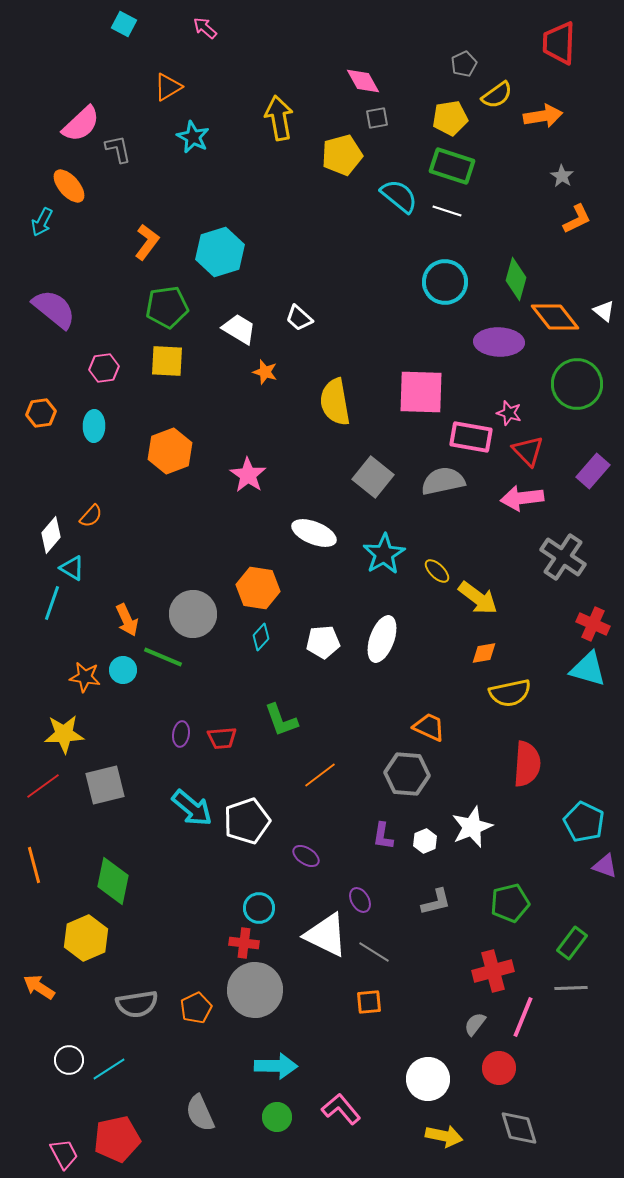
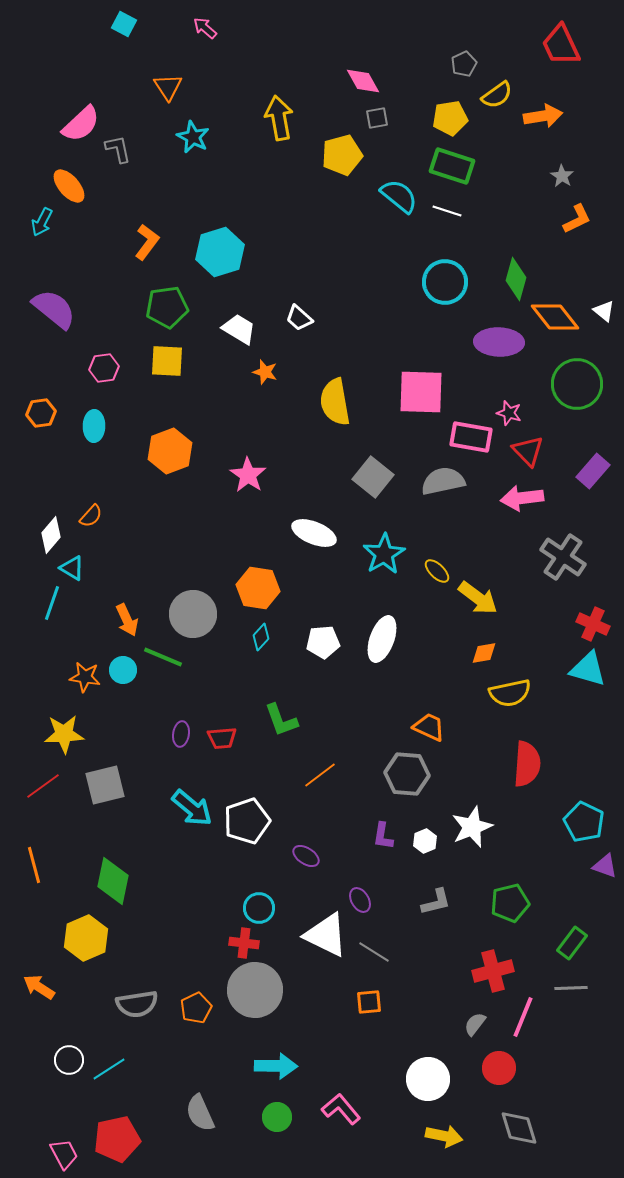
red trapezoid at (559, 43): moved 2 px right, 2 px down; rotated 27 degrees counterclockwise
orange triangle at (168, 87): rotated 32 degrees counterclockwise
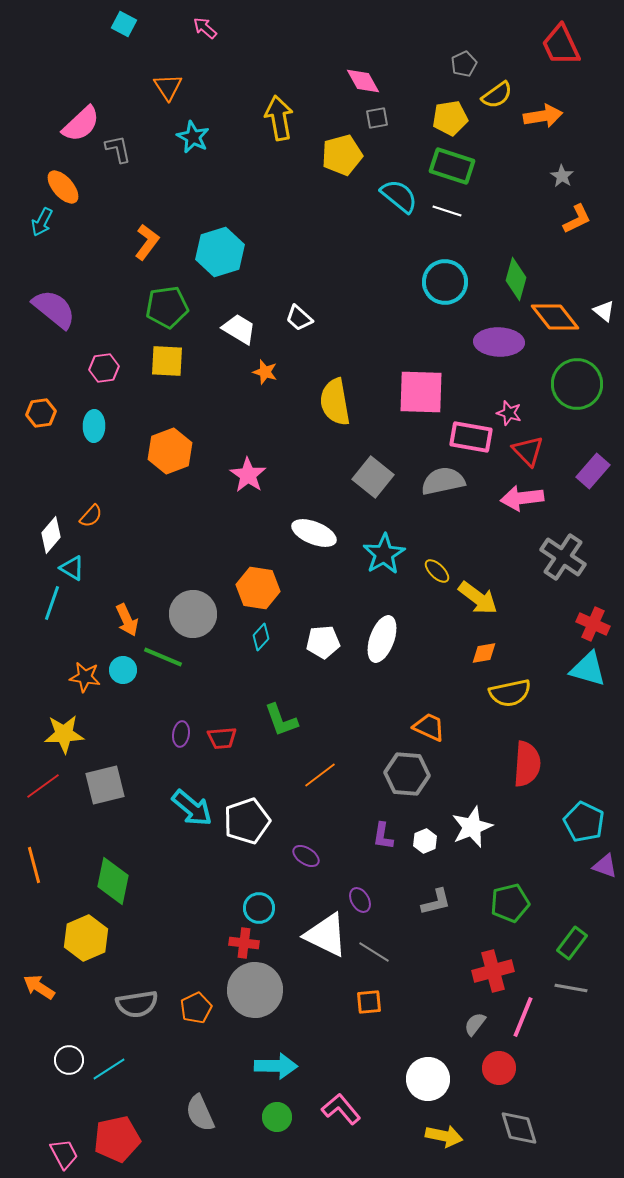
orange ellipse at (69, 186): moved 6 px left, 1 px down
gray line at (571, 988): rotated 12 degrees clockwise
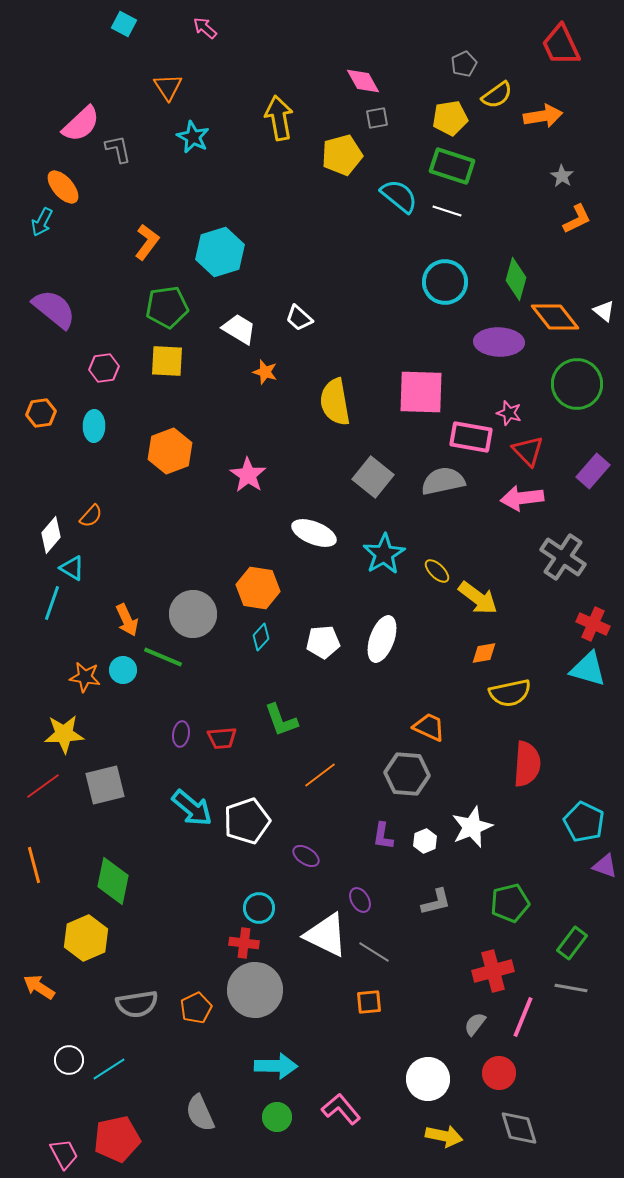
red circle at (499, 1068): moved 5 px down
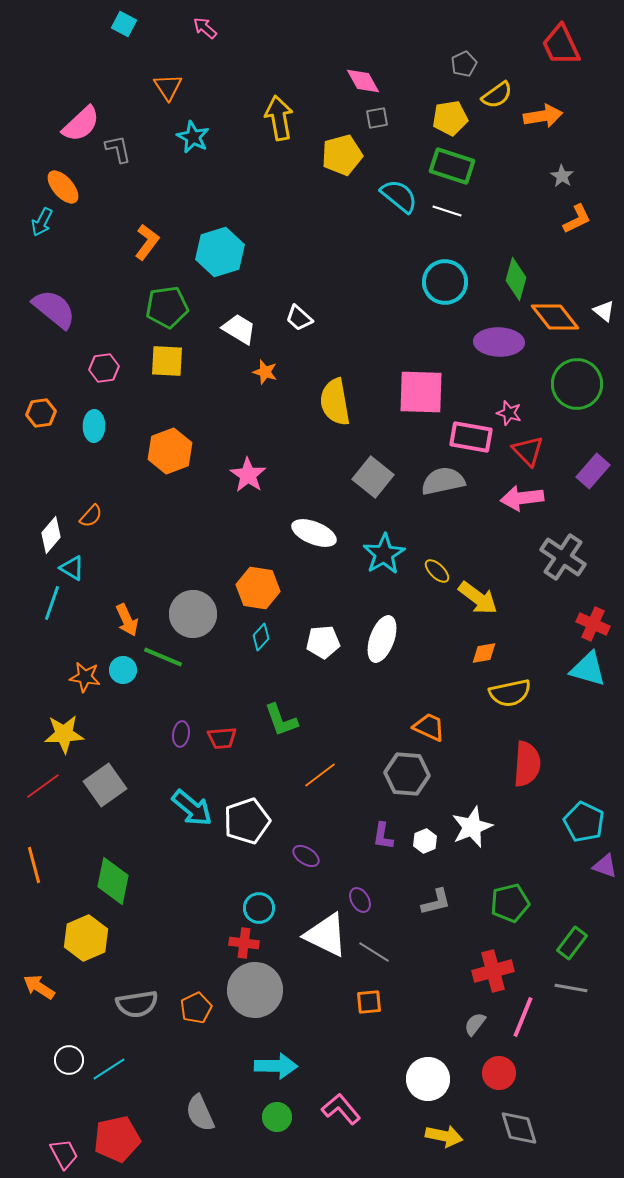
gray square at (105, 785): rotated 21 degrees counterclockwise
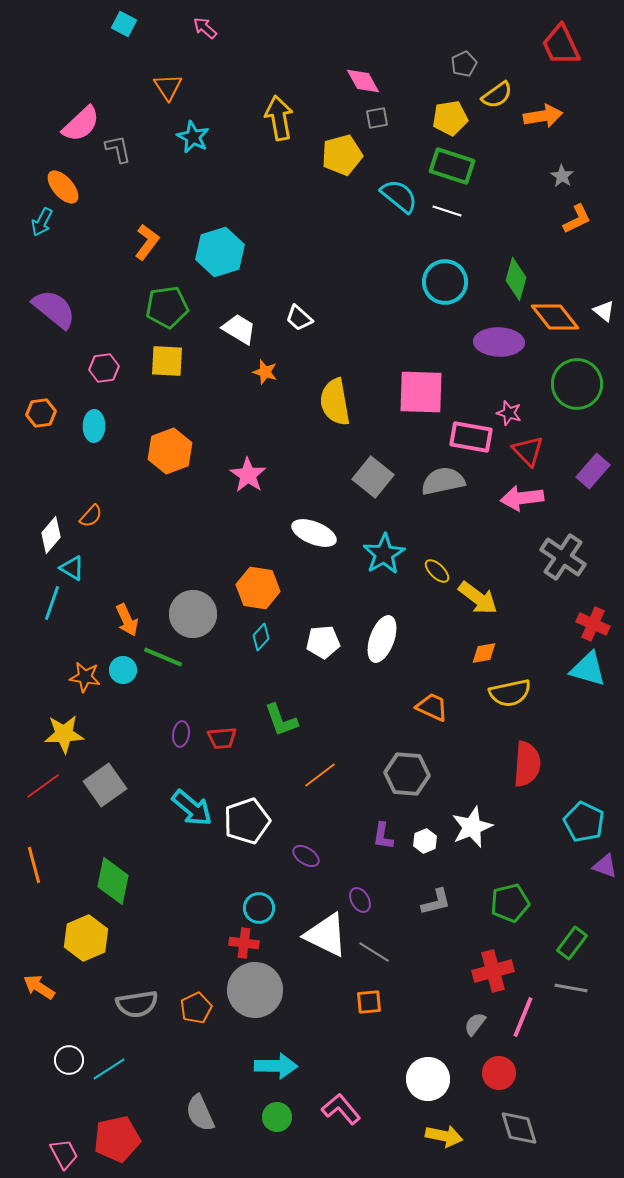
orange trapezoid at (429, 727): moved 3 px right, 20 px up
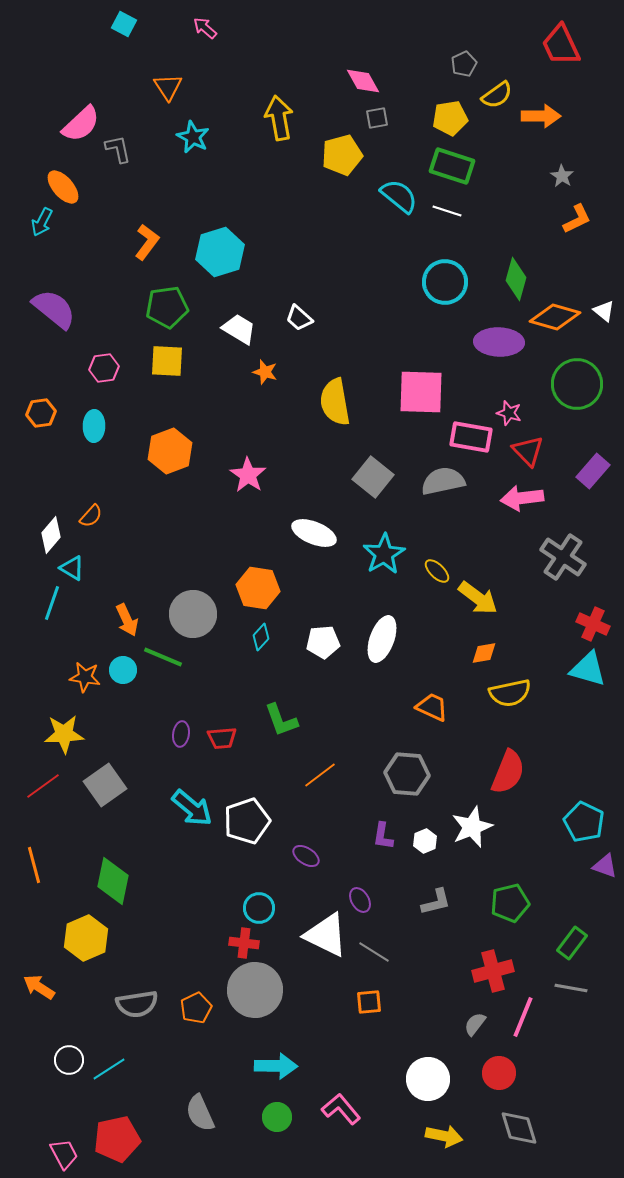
orange arrow at (543, 116): moved 2 px left; rotated 9 degrees clockwise
orange diamond at (555, 317): rotated 36 degrees counterclockwise
red semicircle at (527, 764): moved 19 px left, 8 px down; rotated 18 degrees clockwise
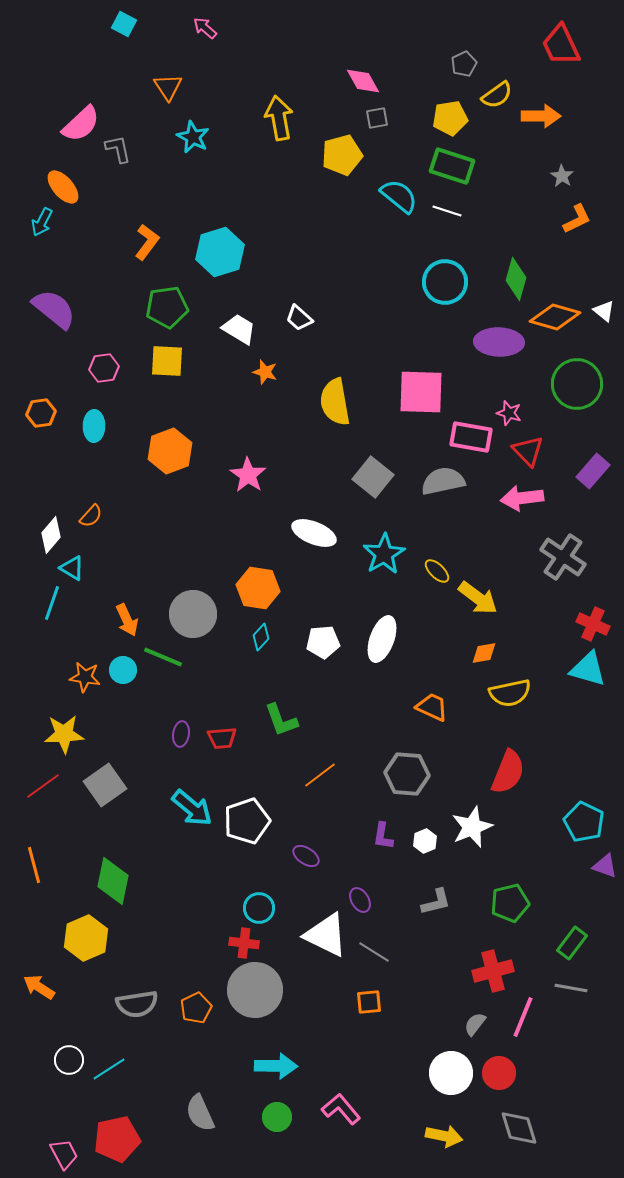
white circle at (428, 1079): moved 23 px right, 6 px up
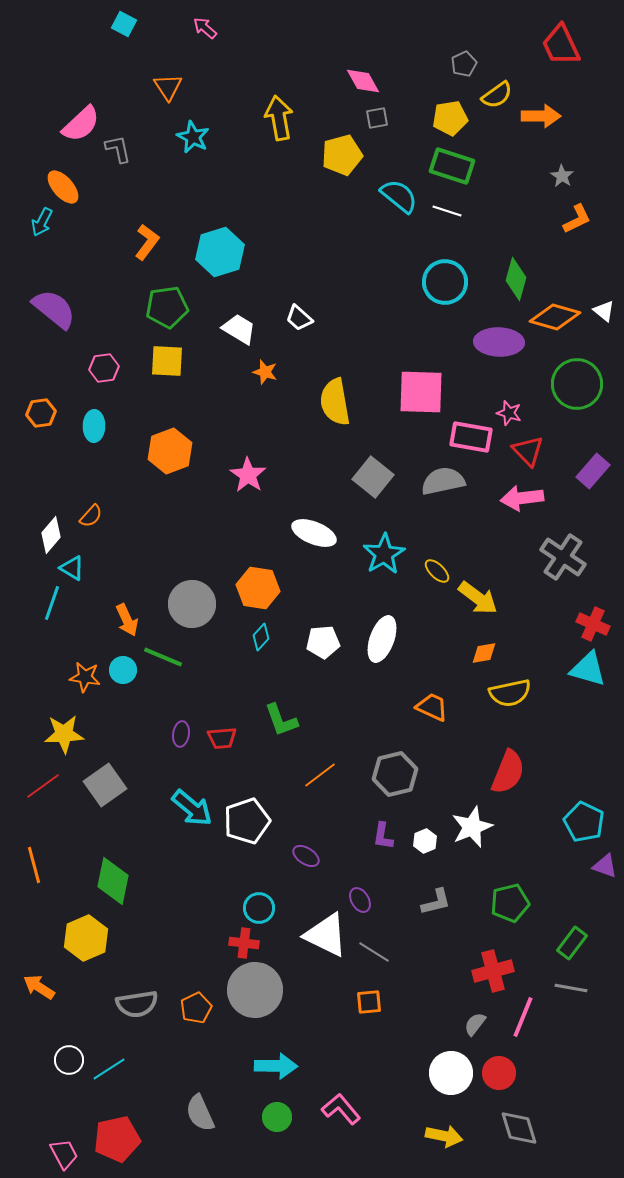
gray circle at (193, 614): moved 1 px left, 10 px up
gray hexagon at (407, 774): moved 12 px left; rotated 18 degrees counterclockwise
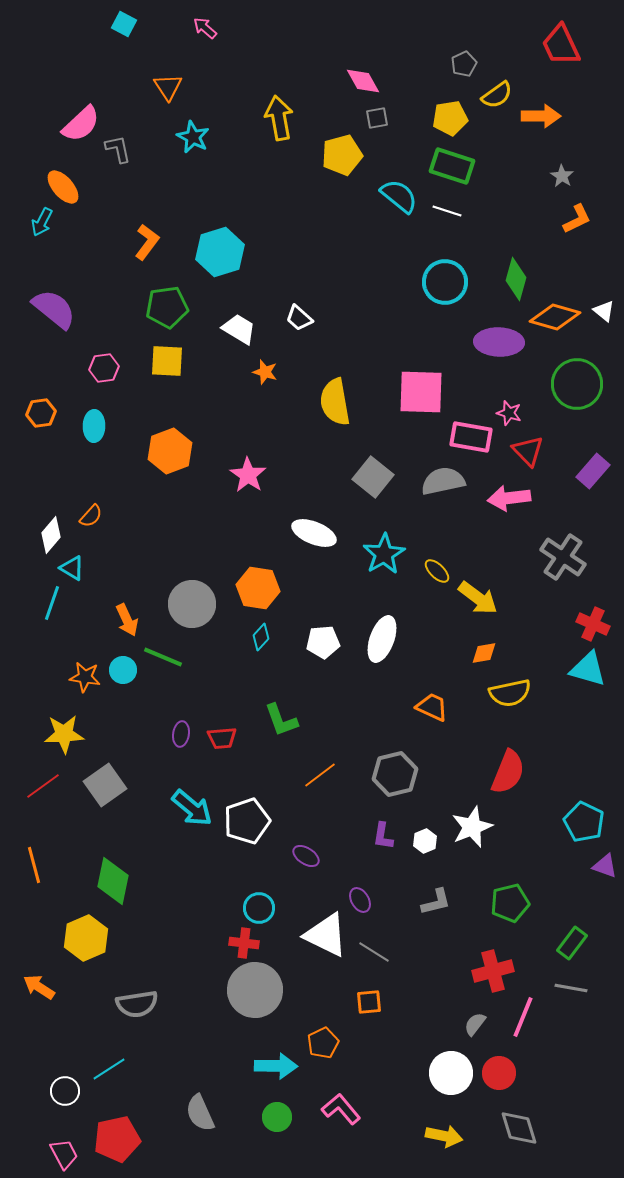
pink arrow at (522, 498): moved 13 px left
orange pentagon at (196, 1008): moved 127 px right, 35 px down
white circle at (69, 1060): moved 4 px left, 31 px down
